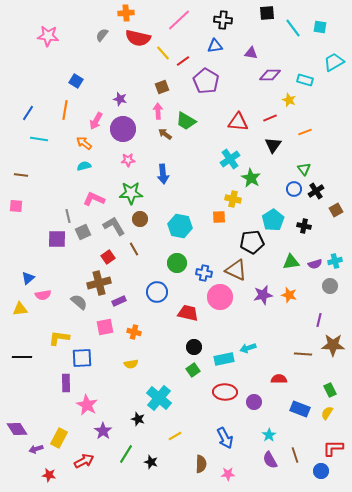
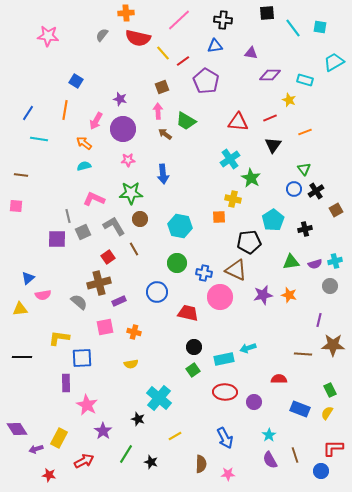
black cross at (304, 226): moved 1 px right, 3 px down; rotated 24 degrees counterclockwise
black pentagon at (252, 242): moved 3 px left
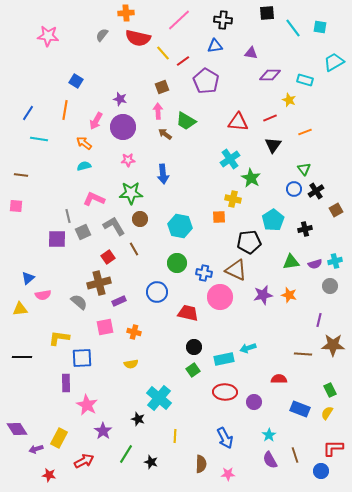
purple circle at (123, 129): moved 2 px up
yellow line at (175, 436): rotated 56 degrees counterclockwise
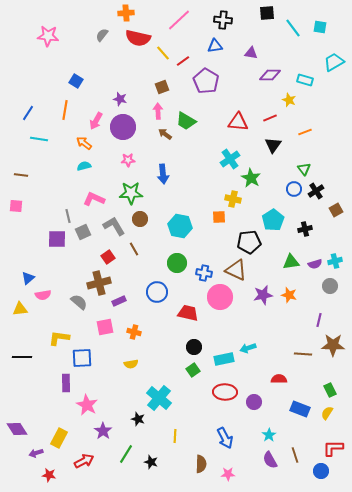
purple arrow at (36, 449): moved 4 px down
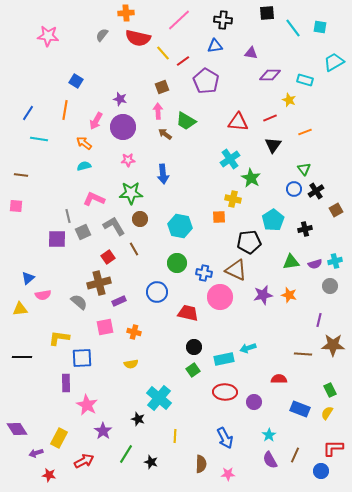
brown line at (295, 455): rotated 42 degrees clockwise
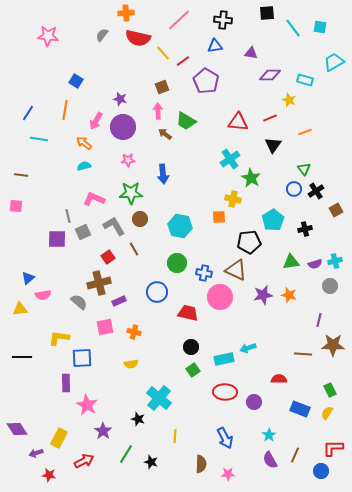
black circle at (194, 347): moved 3 px left
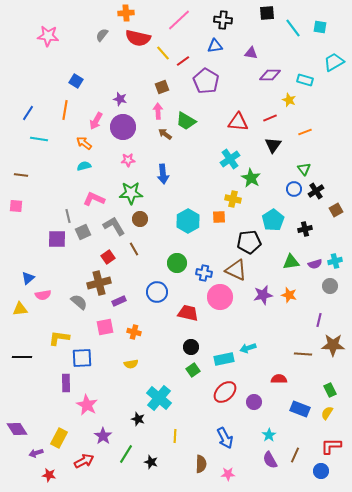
cyan hexagon at (180, 226): moved 8 px right, 5 px up; rotated 20 degrees clockwise
red ellipse at (225, 392): rotated 45 degrees counterclockwise
purple star at (103, 431): moved 5 px down
red L-shape at (333, 448): moved 2 px left, 2 px up
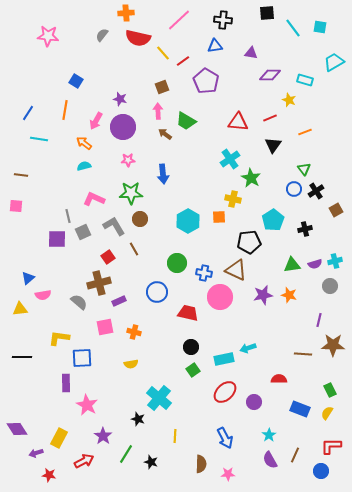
green triangle at (291, 262): moved 1 px right, 3 px down
